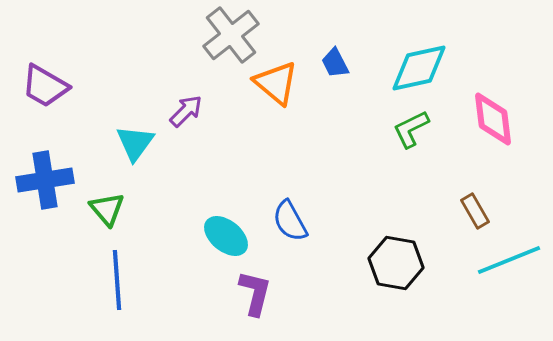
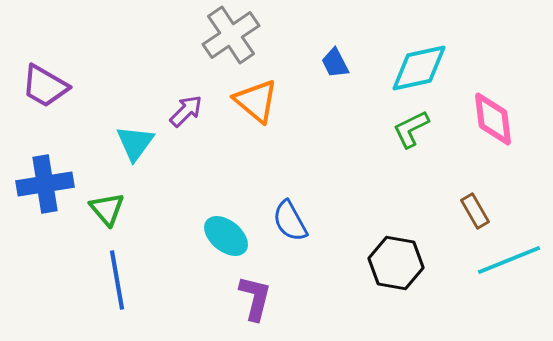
gray cross: rotated 4 degrees clockwise
orange triangle: moved 20 px left, 18 px down
blue cross: moved 4 px down
blue line: rotated 6 degrees counterclockwise
purple L-shape: moved 5 px down
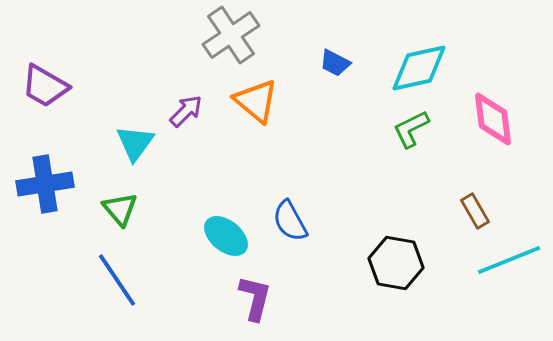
blue trapezoid: rotated 36 degrees counterclockwise
green triangle: moved 13 px right
blue line: rotated 24 degrees counterclockwise
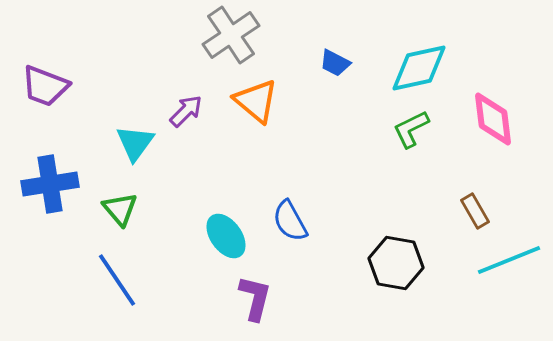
purple trapezoid: rotated 9 degrees counterclockwise
blue cross: moved 5 px right
cyan ellipse: rotated 15 degrees clockwise
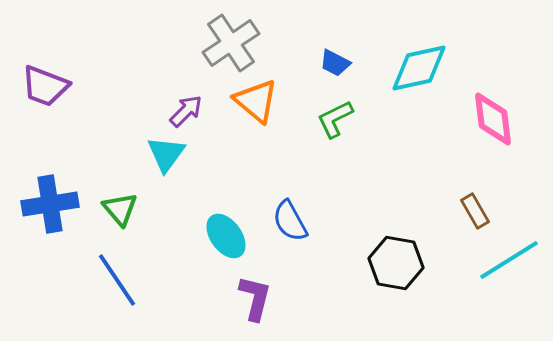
gray cross: moved 8 px down
green L-shape: moved 76 px left, 10 px up
cyan triangle: moved 31 px right, 11 px down
blue cross: moved 20 px down
cyan line: rotated 10 degrees counterclockwise
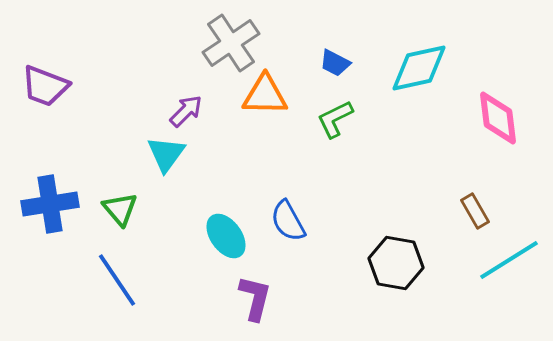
orange triangle: moved 9 px right, 6 px up; rotated 39 degrees counterclockwise
pink diamond: moved 5 px right, 1 px up
blue semicircle: moved 2 px left
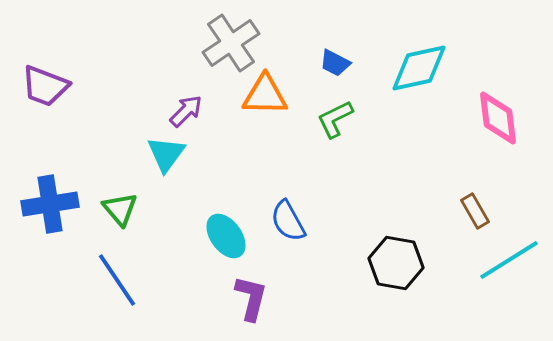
purple L-shape: moved 4 px left
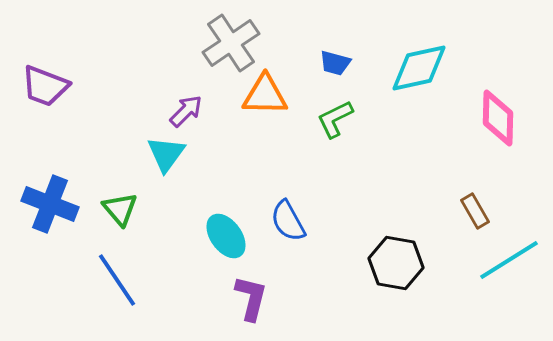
blue trapezoid: rotated 12 degrees counterclockwise
pink diamond: rotated 8 degrees clockwise
blue cross: rotated 30 degrees clockwise
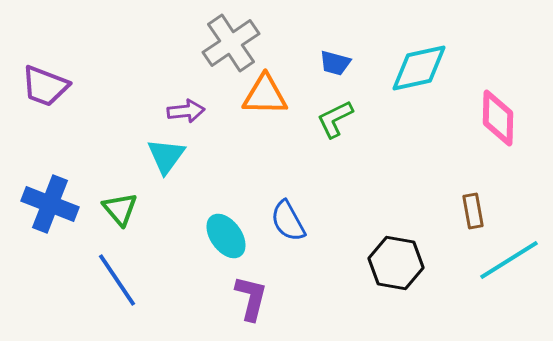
purple arrow: rotated 39 degrees clockwise
cyan triangle: moved 2 px down
brown rectangle: moved 2 px left; rotated 20 degrees clockwise
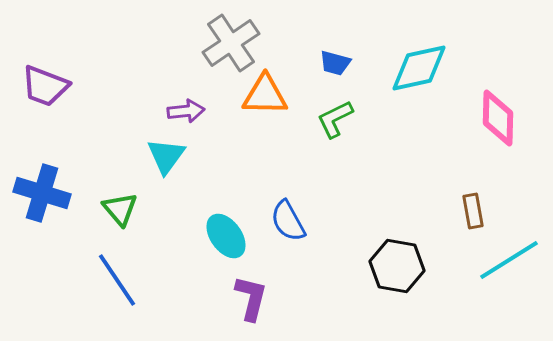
blue cross: moved 8 px left, 11 px up; rotated 4 degrees counterclockwise
black hexagon: moved 1 px right, 3 px down
